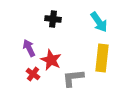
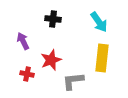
purple arrow: moved 6 px left, 7 px up
red star: rotated 25 degrees clockwise
red cross: moved 6 px left; rotated 24 degrees counterclockwise
gray L-shape: moved 3 px down
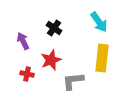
black cross: moved 1 px right, 9 px down; rotated 28 degrees clockwise
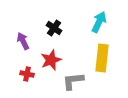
cyan arrow: rotated 120 degrees counterclockwise
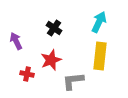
purple arrow: moved 7 px left
yellow rectangle: moved 2 px left, 2 px up
